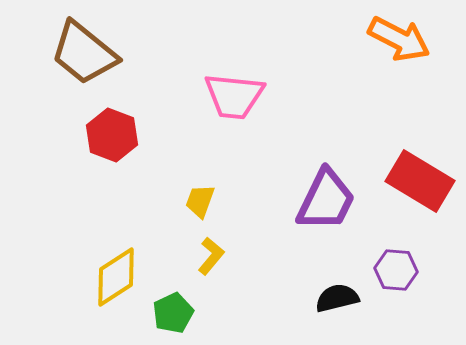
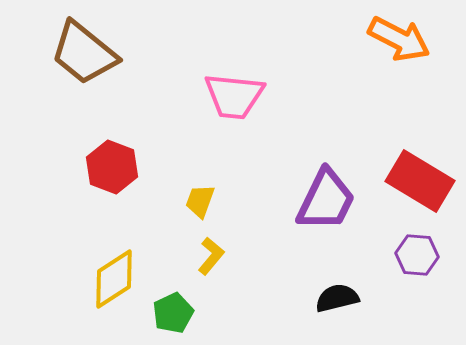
red hexagon: moved 32 px down
purple hexagon: moved 21 px right, 15 px up
yellow diamond: moved 2 px left, 2 px down
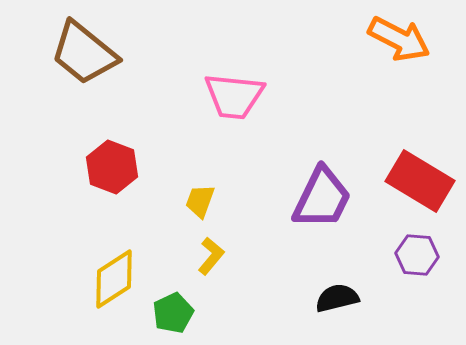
purple trapezoid: moved 4 px left, 2 px up
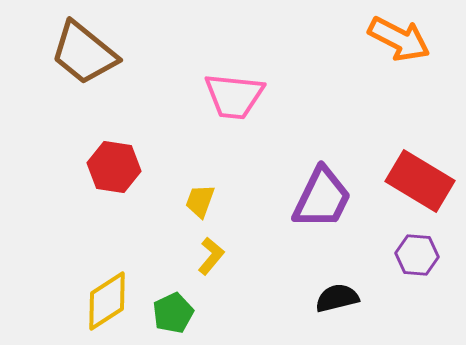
red hexagon: moved 2 px right; rotated 12 degrees counterclockwise
yellow diamond: moved 7 px left, 22 px down
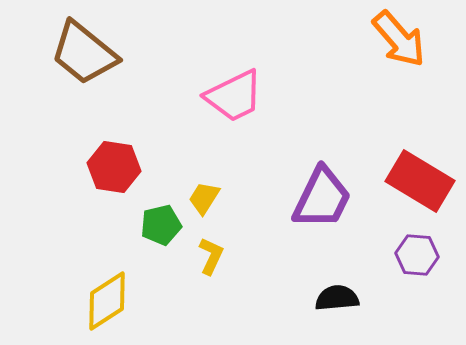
orange arrow: rotated 22 degrees clockwise
pink trapezoid: rotated 32 degrees counterclockwise
yellow trapezoid: moved 4 px right, 3 px up; rotated 12 degrees clockwise
yellow L-shape: rotated 15 degrees counterclockwise
black semicircle: rotated 9 degrees clockwise
green pentagon: moved 12 px left, 88 px up; rotated 12 degrees clockwise
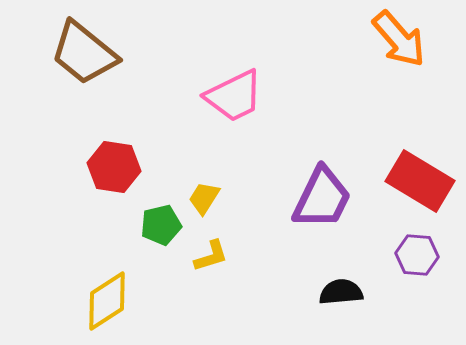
yellow L-shape: rotated 48 degrees clockwise
black semicircle: moved 4 px right, 6 px up
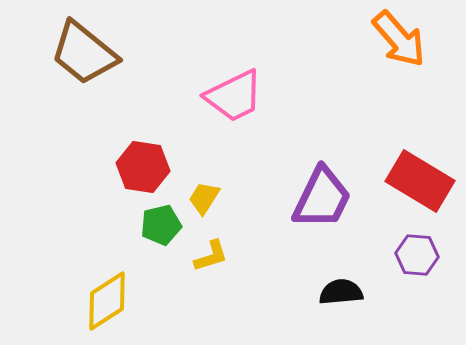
red hexagon: moved 29 px right
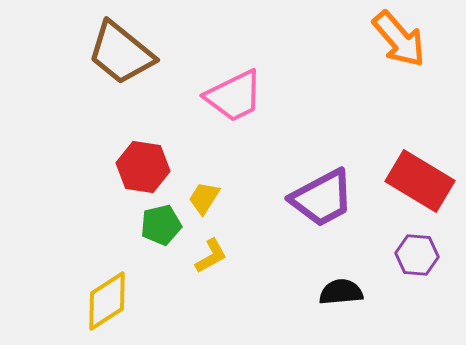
brown trapezoid: moved 37 px right
purple trapezoid: rotated 36 degrees clockwise
yellow L-shape: rotated 12 degrees counterclockwise
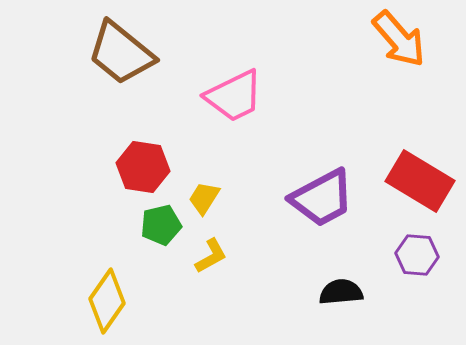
yellow diamond: rotated 22 degrees counterclockwise
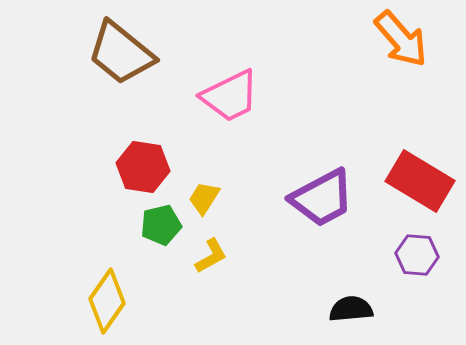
orange arrow: moved 2 px right
pink trapezoid: moved 4 px left
black semicircle: moved 10 px right, 17 px down
